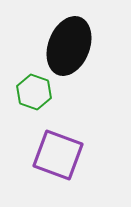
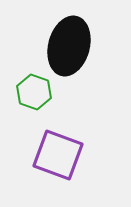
black ellipse: rotated 6 degrees counterclockwise
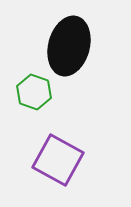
purple square: moved 5 px down; rotated 9 degrees clockwise
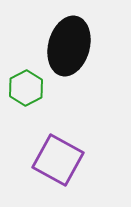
green hexagon: moved 8 px left, 4 px up; rotated 12 degrees clockwise
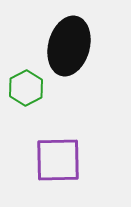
purple square: rotated 30 degrees counterclockwise
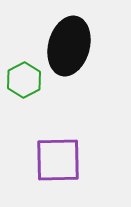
green hexagon: moved 2 px left, 8 px up
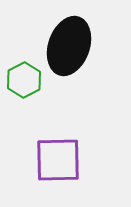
black ellipse: rotated 4 degrees clockwise
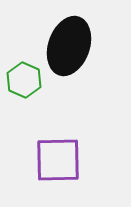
green hexagon: rotated 8 degrees counterclockwise
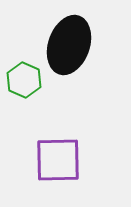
black ellipse: moved 1 px up
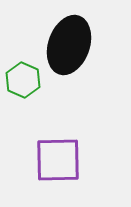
green hexagon: moved 1 px left
